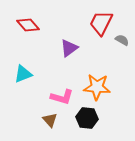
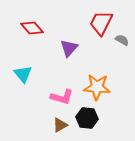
red diamond: moved 4 px right, 3 px down
purple triangle: rotated 12 degrees counterclockwise
cyan triangle: rotated 48 degrees counterclockwise
brown triangle: moved 10 px right, 5 px down; rotated 42 degrees clockwise
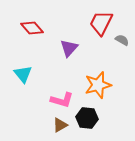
orange star: moved 1 px right, 2 px up; rotated 20 degrees counterclockwise
pink L-shape: moved 3 px down
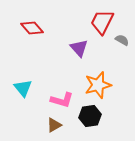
red trapezoid: moved 1 px right, 1 px up
purple triangle: moved 10 px right; rotated 24 degrees counterclockwise
cyan triangle: moved 14 px down
black hexagon: moved 3 px right, 2 px up; rotated 15 degrees counterclockwise
brown triangle: moved 6 px left
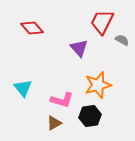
brown triangle: moved 2 px up
